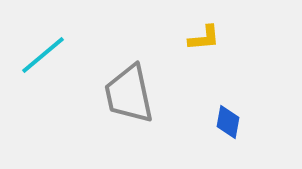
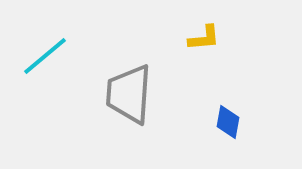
cyan line: moved 2 px right, 1 px down
gray trapezoid: rotated 16 degrees clockwise
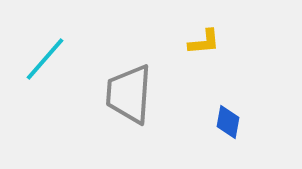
yellow L-shape: moved 4 px down
cyan line: moved 3 px down; rotated 9 degrees counterclockwise
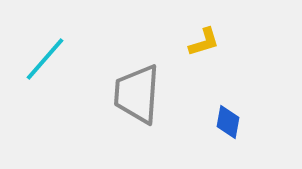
yellow L-shape: rotated 12 degrees counterclockwise
gray trapezoid: moved 8 px right
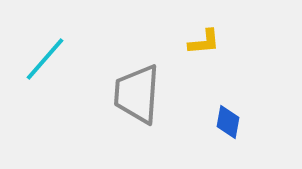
yellow L-shape: rotated 12 degrees clockwise
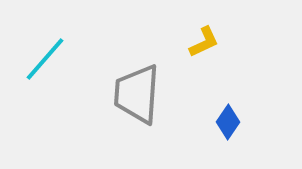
yellow L-shape: rotated 20 degrees counterclockwise
blue diamond: rotated 24 degrees clockwise
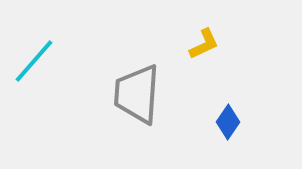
yellow L-shape: moved 2 px down
cyan line: moved 11 px left, 2 px down
